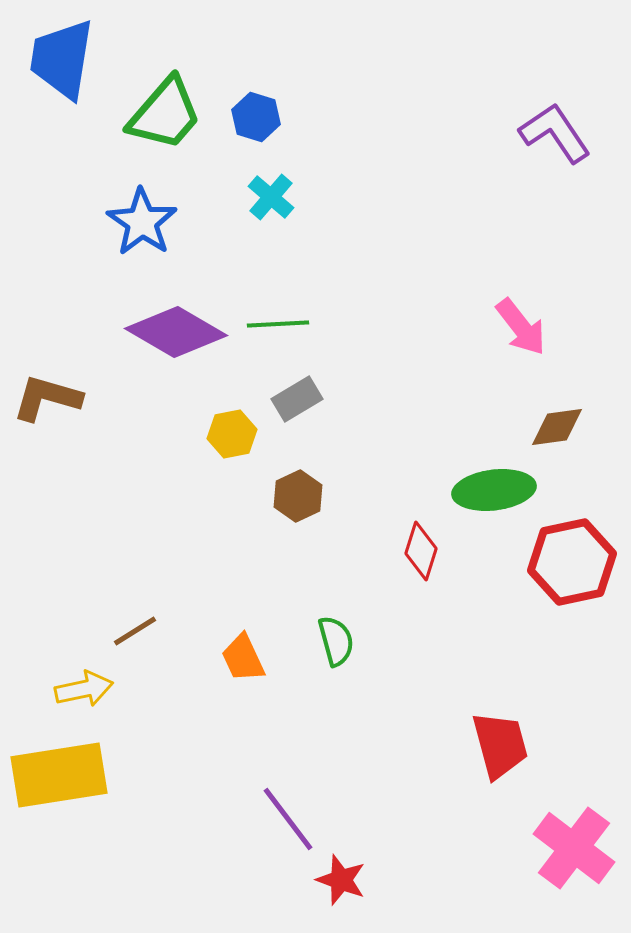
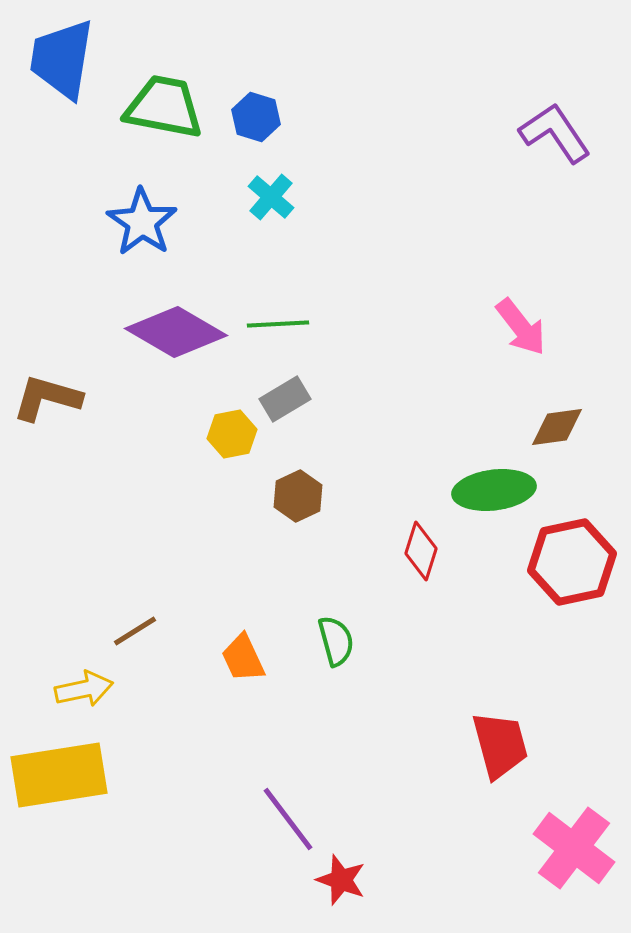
green trapezoid: moved 1 px left, 7 px up; rotated 120 degrees counterclockwise
gray rectangle: moved 12 px left
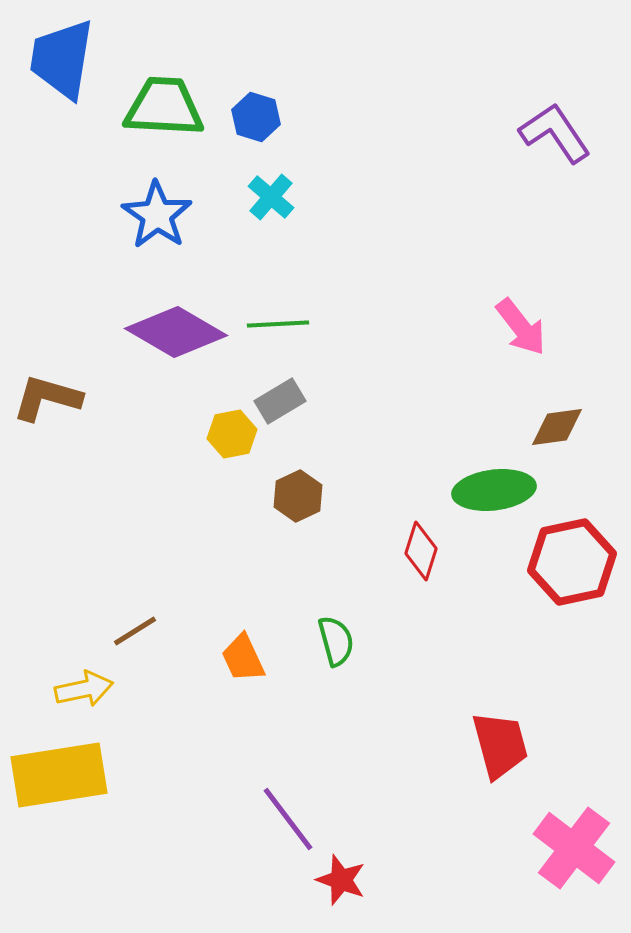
green trapezoid: rotated 8 degrees counterclockwise
blue star: moved 15 px right, 7 px up
gray rectangle: moved 5 px left, 2 px down
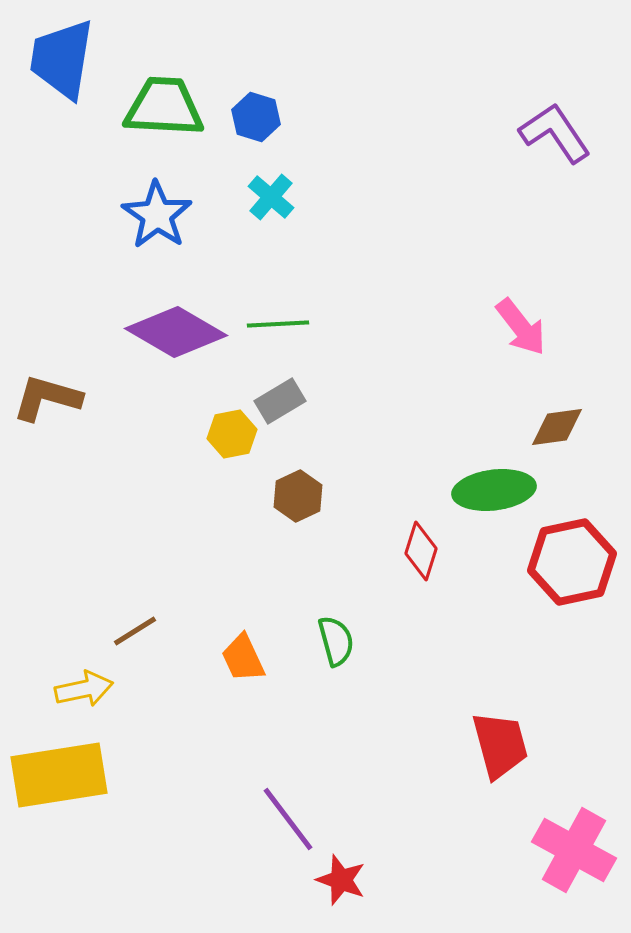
pink cross: moved 2 px down; rotated 8 degrees counterclockwise
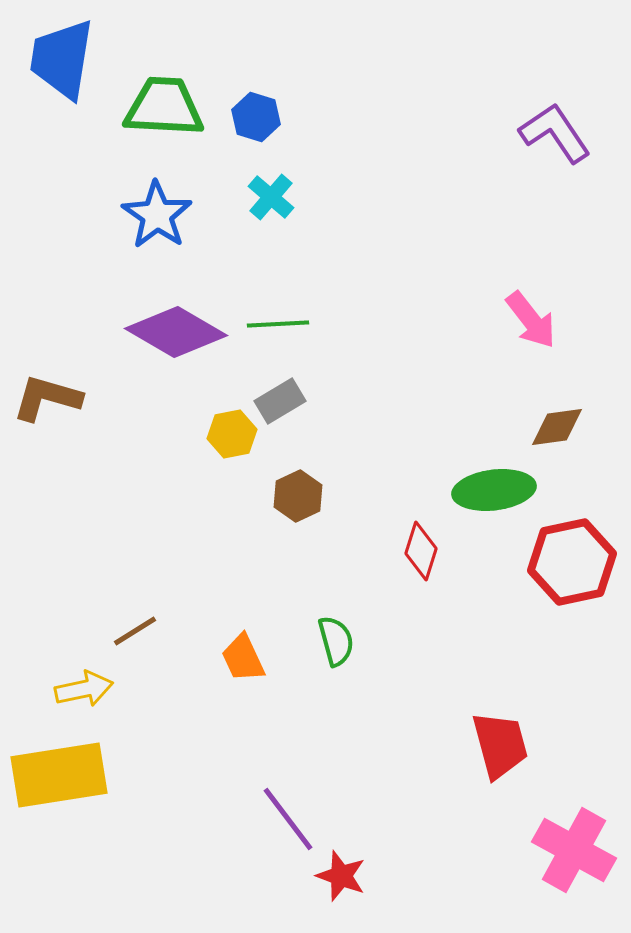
pink arrow: moved 10 px right, 7 px up
red star: moved 4 px up
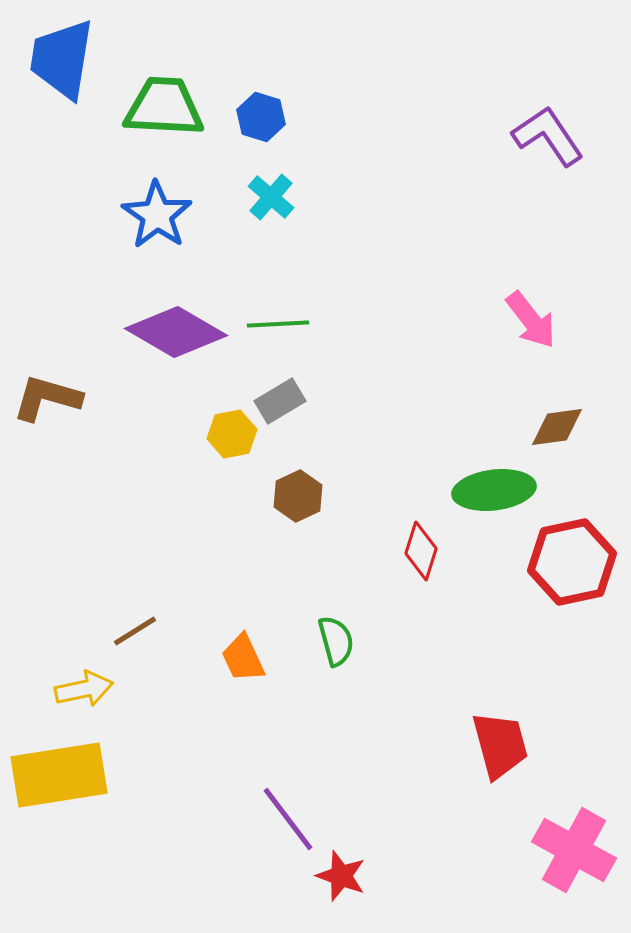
blue hexagon: moved 5 px right
purple L-shape: moved 7 px left, 3 px down
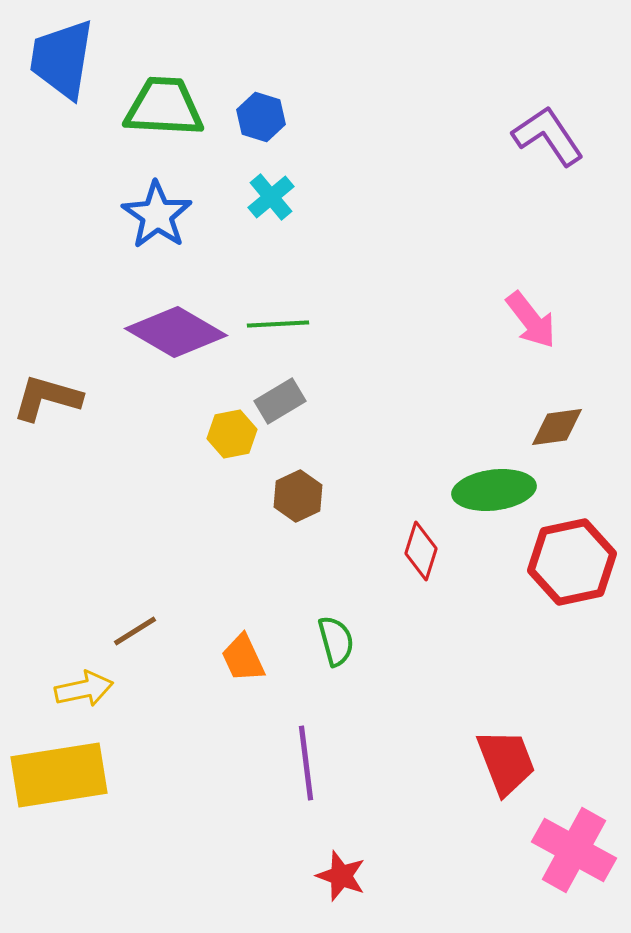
cyan cross: rotated 9 degrees clockwise
red trapezoid: moved 6 px right, 17 px down; rotated 6 degrees counterclockwise
purple line: moved 18 px right, 56 px up; rotated 30 degrees clockwise
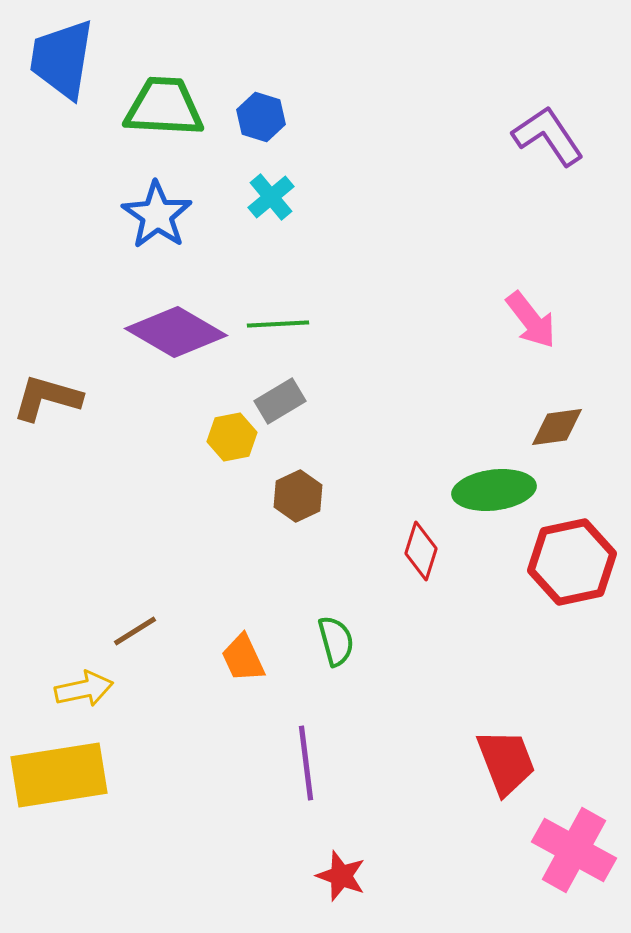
yellow hexagon: moved 3 px down
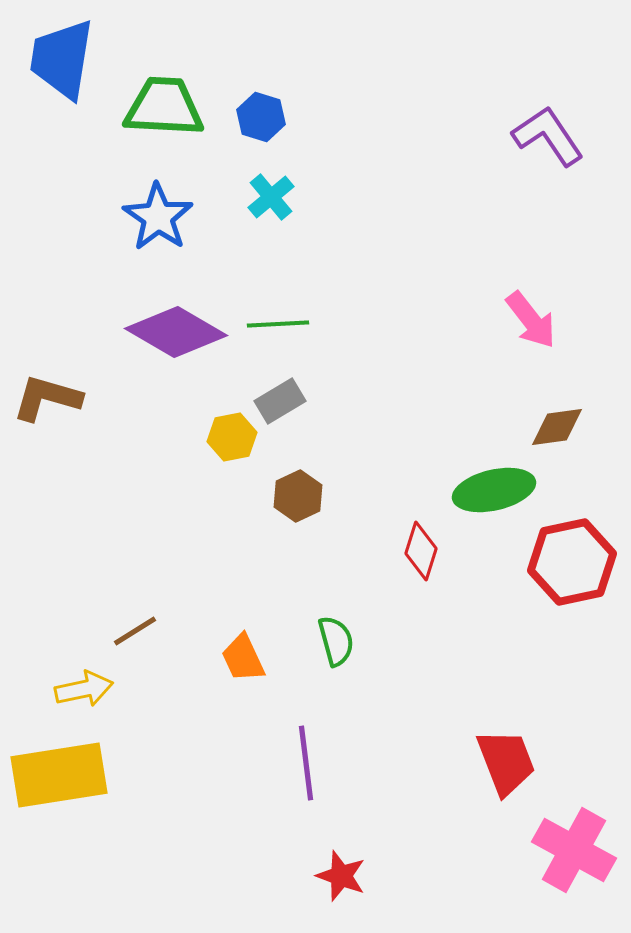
blue star: moved 1 px right, 2 px down
green ellipse: rotated 6 degrees counterclockwise
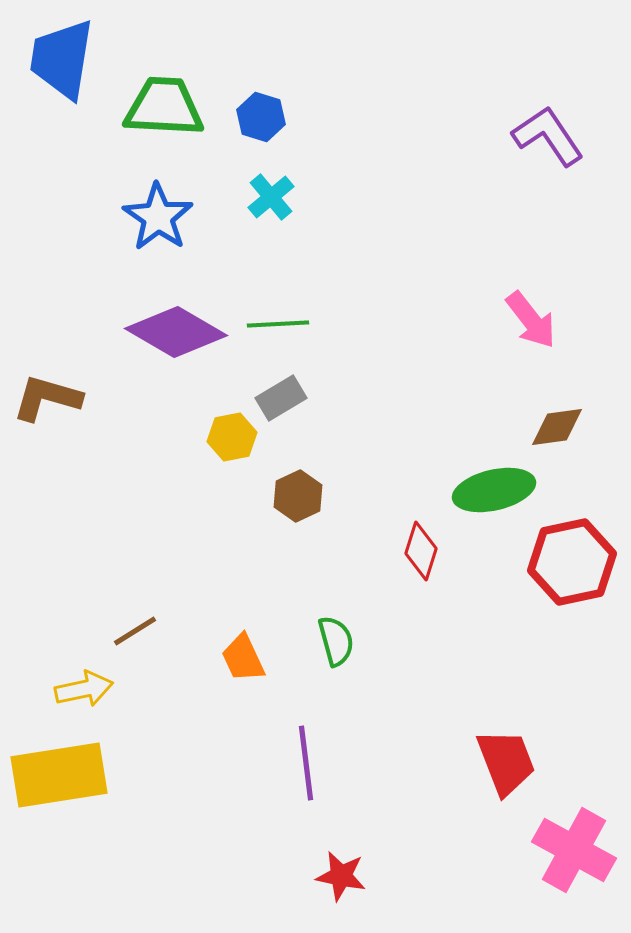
gray rectangle: moved 1 px right, 3 px up
red star: rotated 9 degrees counterclockwise
